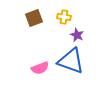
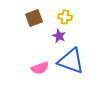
yellow cross: moved 1 px right
purple star: moved 18 px left, 1 px down
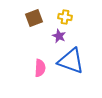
pink semicircle: rotated 66 degrees counterclockwise
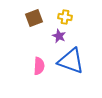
pink semicircle: moved 1 px left, 2 px up
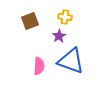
brown square: moved 4 px left, 3 px down
purple star: rotated 16 degrees clockwise
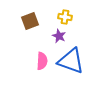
purple star: rotated 16 degrees counterclockwise
pink semicircle: moved 3 px right, 5 px up
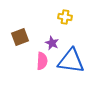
brown square: moved 10 px left, 16 px down
purple star: moved 7 px left, 7 px down
blue triangle: rotated 12 degrees counterclockwise
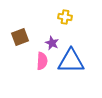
blue triangle: rotated 8 degrees counterclockwise
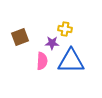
yellow cross: moved 12 px down
purple star: rotated 24 degrees counterclockwise
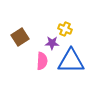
yellow cross: rotated 16 degrees clockwise
brown square: rotated 12 degrees counterclockwise
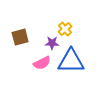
yellow cross: rotated 24 degrees clockwise
brown square: rotated 18 degrees clockwise
pink semicircle: moved 2 px down; rotated 60 degrees clockwise
